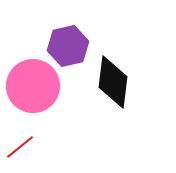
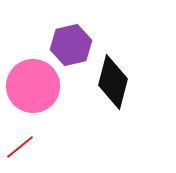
purple hexagon: moved 3 px right, 1 px up
black diamond: rotated 8 degrees clockwise
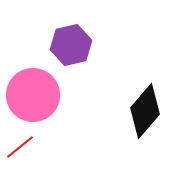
black diamond: moved 32 px right, 29 px down; rotated 26 degrees clockwise
pink circle: moved 9 px down
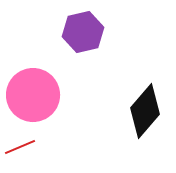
purple hexagon: moved 12 px right, 13 px up
red line: rotated 16 degrees clockwise
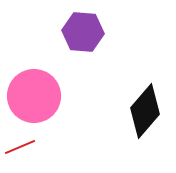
purple hexagon: rotated 18 degrees clockwise
pink circle: moved 1 px right, 1 px down
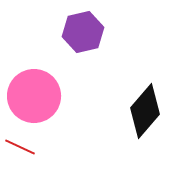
purple hexagon: rotated 18 degrees counterclockwise
red line: rotated 48 degrees clockwise
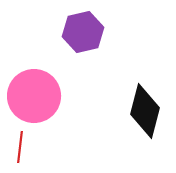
black diamond: rotated 26 degrees counterclockwise
red line: rotated 72 degrees clockwise
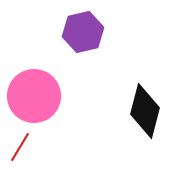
red line: rotated 24 degrees clockwise
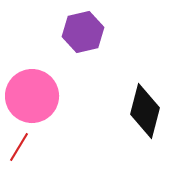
pink circle: moved 2 px left
red line: moved 1 px left
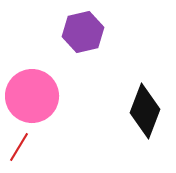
black diamond: rotated 6 degrees clockwise
